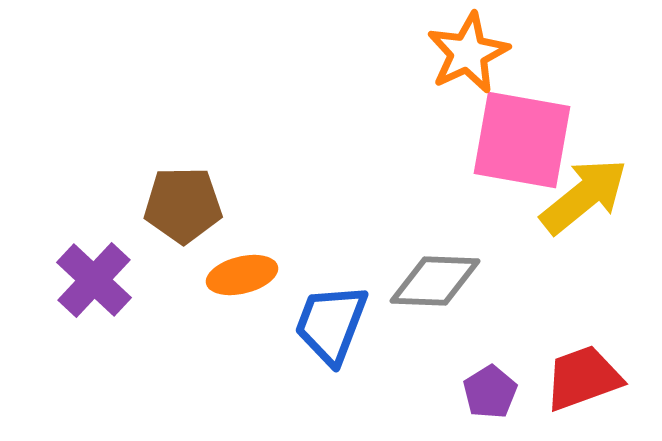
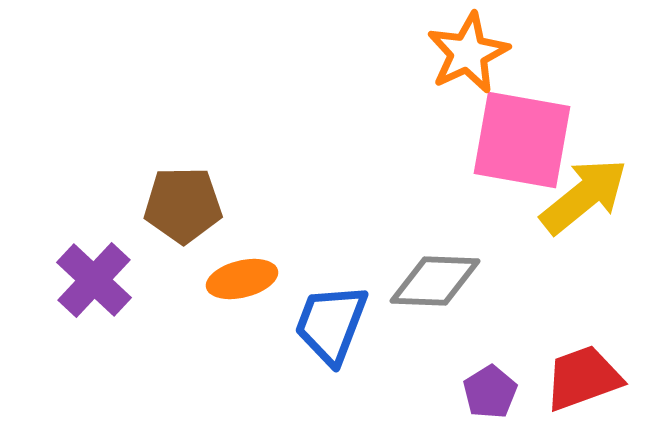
orange ellipse: moved 4 px down
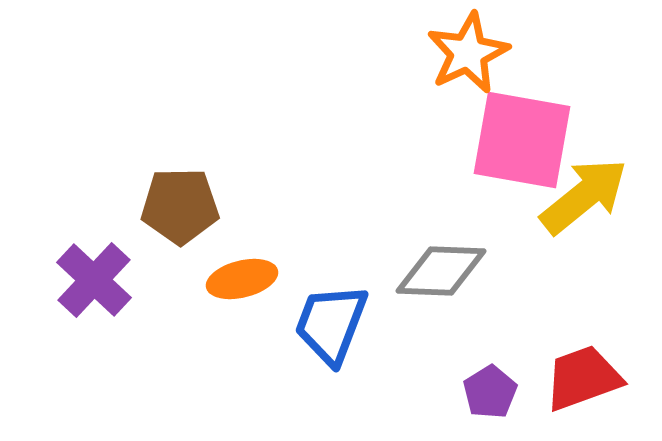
brown pentagon: moved 3 px left, 1 px down
gray diamond: moved 6 px right, 10 px up
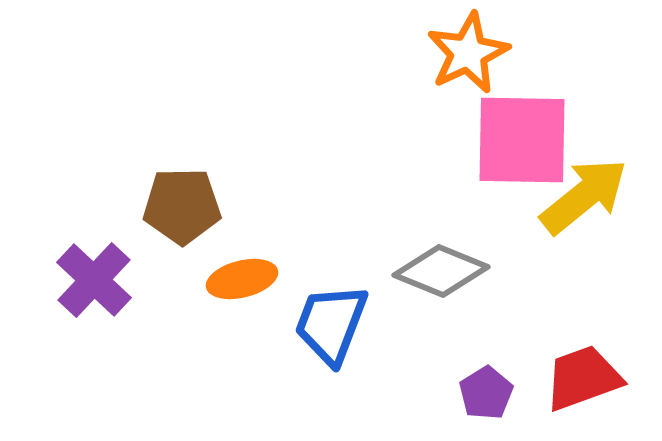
pink square: rotated 9 degrees counterclockwise
brown pentagon: moved 2 px right
gray diamond: rotated 20 degrees clockwise
purple pentagon: moved 4 px left, 1 px down
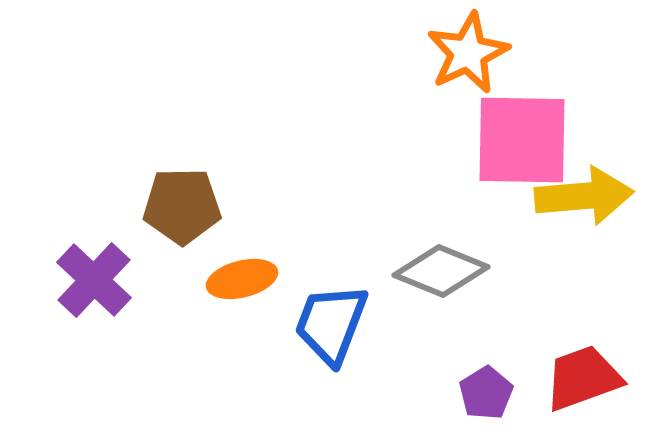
yellow arrow: rotated 34 degrees clockwise
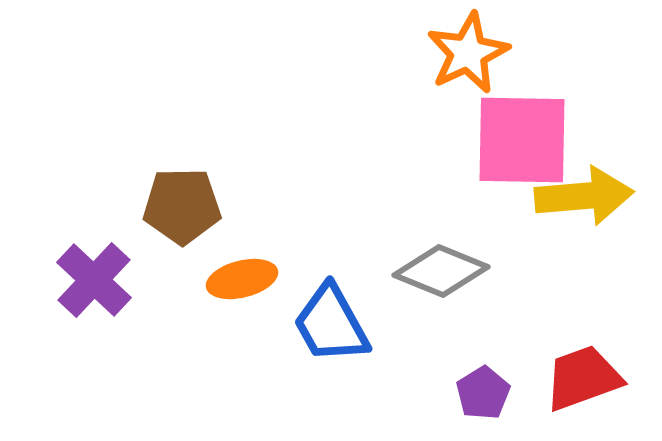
blue trapezoid: rotated 50 degrees counterclockwise
purple pentagon: moved 3 px left
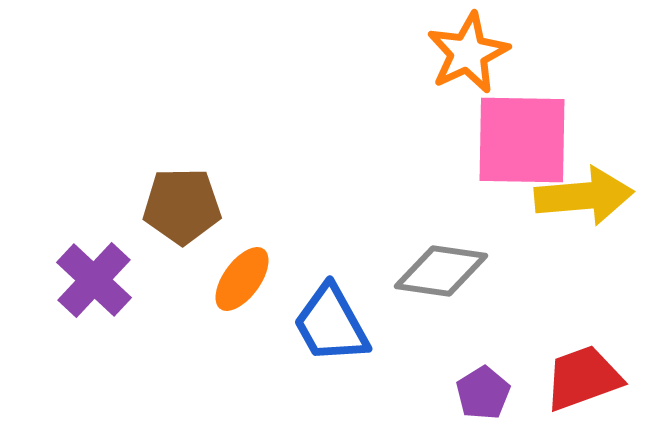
gray diamond: rotated 14 degrees counterclockwise
orange ellipse: rotated 40 degrees counterclockwise
